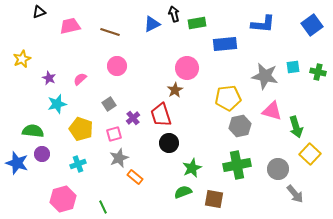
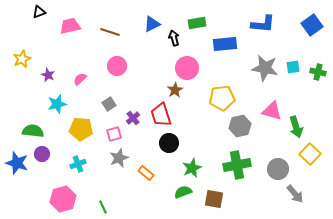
black arrow at (174, 14): moved 24 px down
gray star at (265, 76): moved 8 px up
purple star at (49, 78): moved 1 px left, 3 px up
yellow pentagon at (228, 98): moved 6 px left
yellow pentagon at (81, 129): rotated 15 degrees counterclockwise
orange rectangle at (135, 177): moved 11 px right, 4 px up
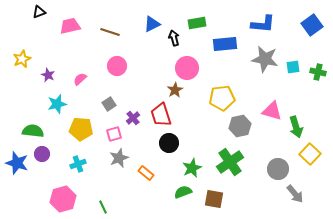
gray star at (265, 68): moved 9 px up
green cross at (237, 165): moved 7 px left, 3 px up; rotated 24 degrees counterclockwise
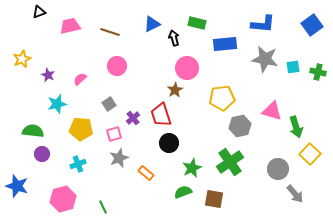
green rectangle at (197, 23): rotated 24 degrees clockwise
blue star at (17, 163): moved 23 px down
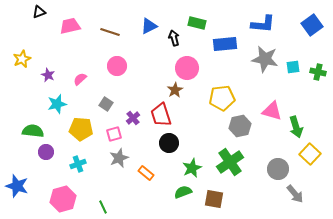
blue triangle at (152, 24): moved 3 px left, 2 px down
gray square at (109, 104): moved 3 px left; rotated 24 degrees counterclockwise
purple circle at (42, 154): moved 4 px right, 2 px up
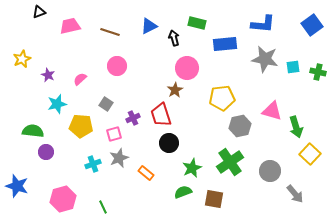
purple cross at (133, 118): rotated 16 degrees clockwise
yellow pentagon at (81, 129): moved 3 px up
cyan cross at (78, 164): moved 15 px right
gray circle at (278, 169): moved 8 px left, 2 px down
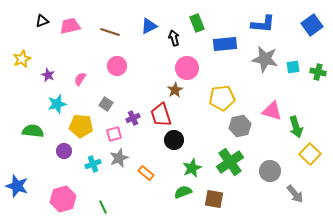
black triangle at (39, 12): moved 3 px right, 9 px down
green rectangle at (197, 23): rotated 54 degrees clockwise
pink semicircle at (80, 79): rotated 16 degrees counterclockwise
black circle at (169, 143): moved 5 px right, 3 px up
purple circle at (46, 152): moved 18 px right, 1 px up
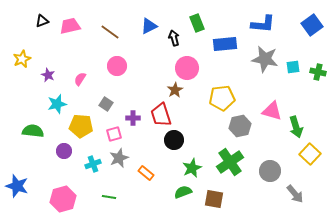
brown line at (110, 32): rotated 18 degrees clockwise
purple cross at (133, 118): rotated 24 degrees clockwise
green line at (103, 207): moved 6 px right, 10 px up; rotated 56 degrees counterclockwise
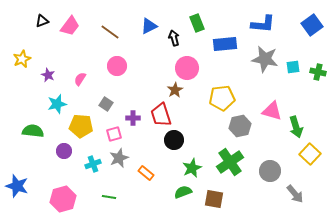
pink trapezoid at (70, 26): rotated 140 degrees clockwise
